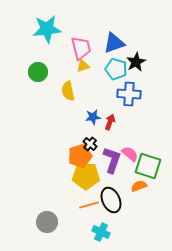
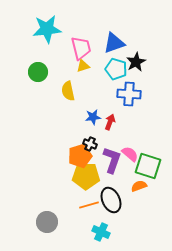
black cross: rotated 16 degrees counterclockwise
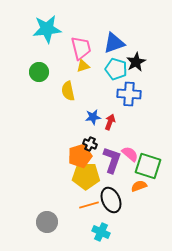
green circle: moved 1 px right
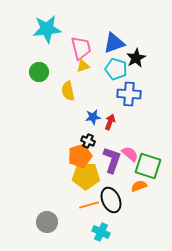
black star: moved 4 px up
black cross: moved 2 px left, 3 px up
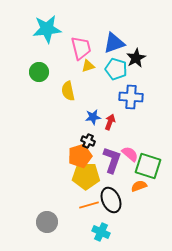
yellow triangle: moved 5 px right
blue cross: moved 2 px right, 3 px down
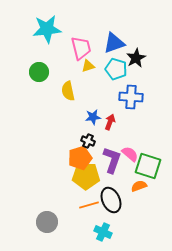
orange pentagon: moved 2 px down
cyan cross: moved 2 px right
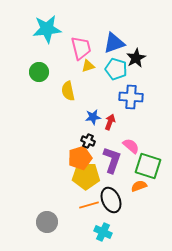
pink semicircle: moved 1 px right, 8 px up
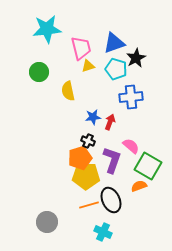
blue cross: rotated 10 degrees counterclockwise
green square: rotated 12 degrees clockwise
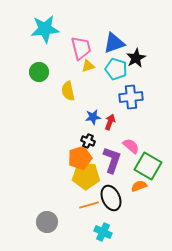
cyan star: moved 2 px left
black ellipse: moved 2 px up
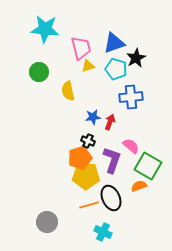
cyan star: rotated 12 degrees clockwise
